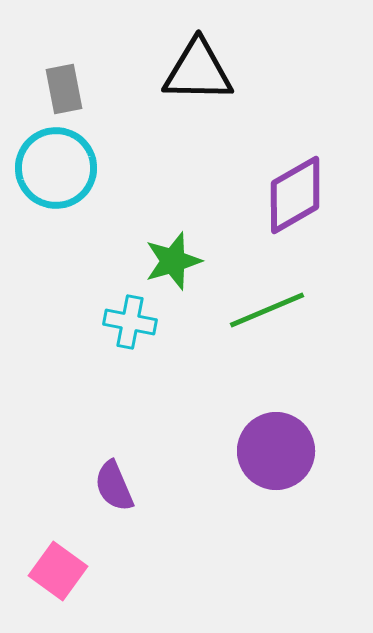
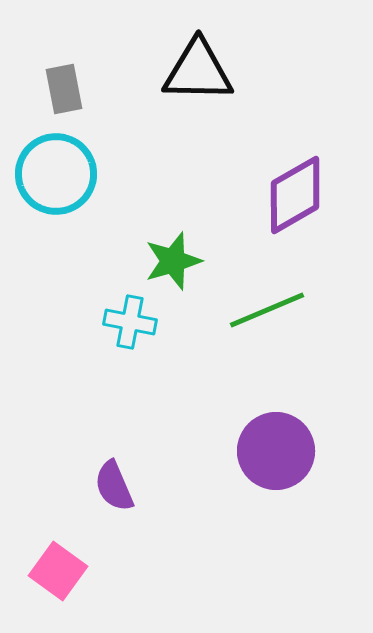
cyan circle: moved 6 px down
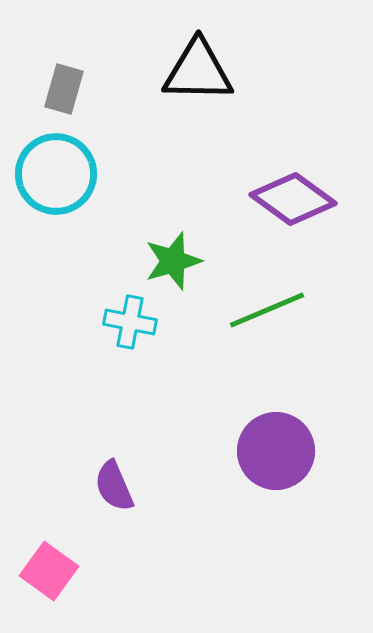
gray rectangle: rotated 27 degrees clockwise
purple diamond: moved 2 px left, 4 px down; rotated 66 degrees clockwise
pink square: moved 9 px left
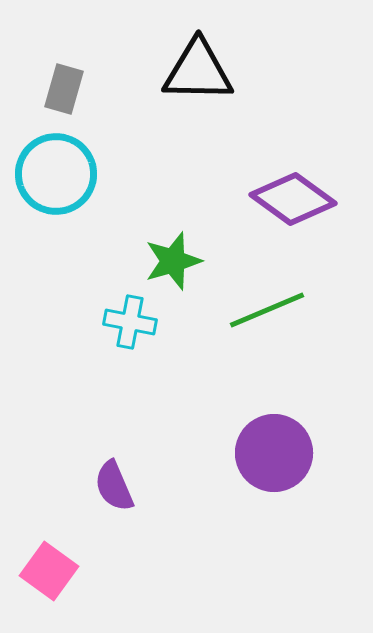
purple circle: moved 2 px left, 2 px down
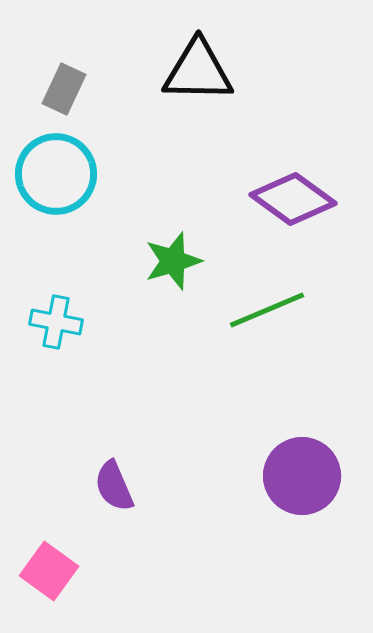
gray rectangle: rotated 9 degrees clockwise
cyan cross: moved 74 px left
purple circle: moved 28 px right, 23 px down
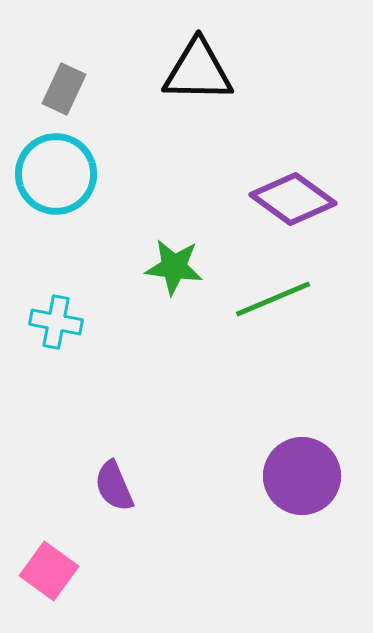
green star: moved 1 px right, 6 px down; rotated 24 degrees clockwise
green line: moved 6 px right, 11 px up
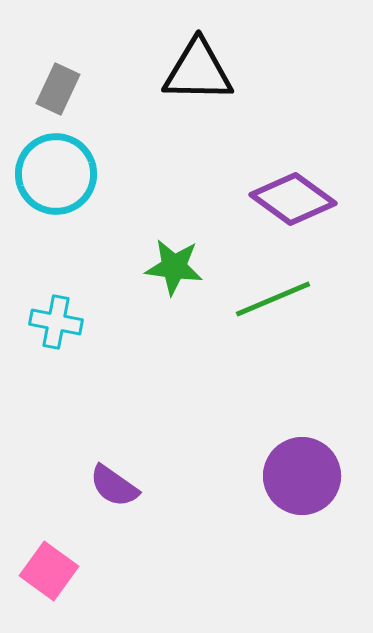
gray rectangle: moved 6 px left
purple semicircle: rotated 32 degrees counterclockwise
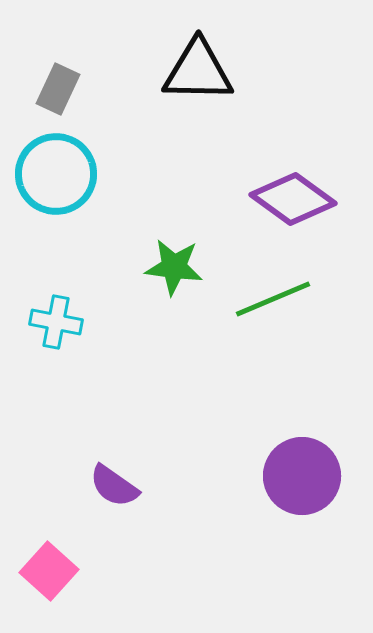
pink square: rotated 6 degrees clockwise
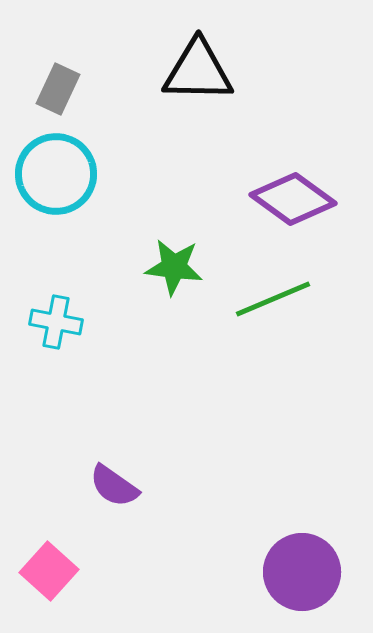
purple circle: moved 96 px down
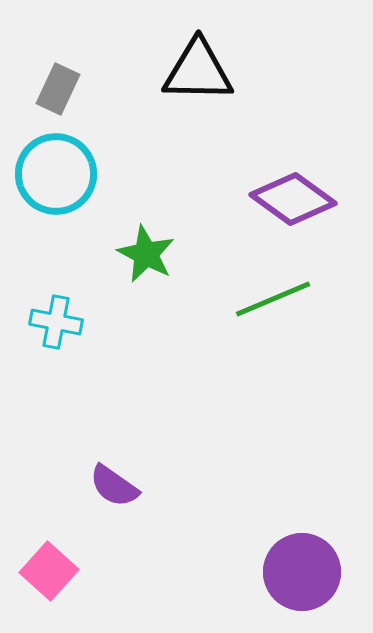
green star: moved 28 px left, 13 px up; rotated 20 degrees clockwise
